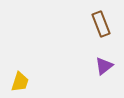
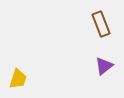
yellow trapezoid: moved 2 px left, 3 px up
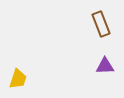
purple triangle: moved 1 px right; rotated 36 degrees clockwise
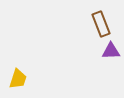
purple triangle: moved 6 px right, 15 px up
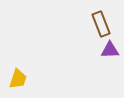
purple triangle: moved 1 px left, 1 px up
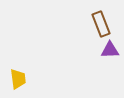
yellow trapezoid: rotated 25 degrees counterclockwise
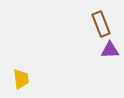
yellow trapezoid: moved 3 px right
